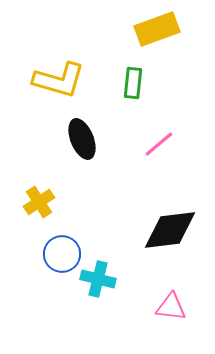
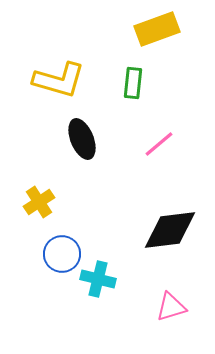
pink triangle: rotated 24 degrees counterclockwise
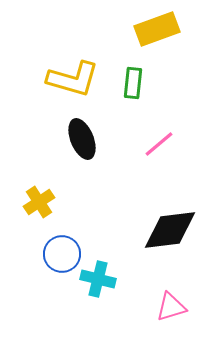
yellow L-shape: moved 14 px right, 1 px up
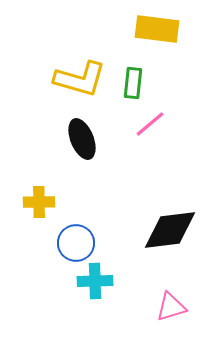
yellow rectangle: rotated 27 degrees clockwise
yellow L-shape: moved 7 px right
pink line: moved 9 px left, 20 px up
yellow cross: rotated 32 degrees clockwise
blue circle: moved 14 px right, 11 px up
cyan cross: moved 3 px left, 2 px down; rotated 16 degrees counterclockwise
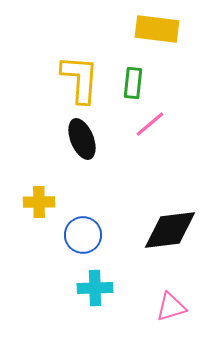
yellow L-shape: rotated 102 degrees counterclockwise
blue circle: moved 7 px right, 8 px up
cyan cross: moved 7 px down
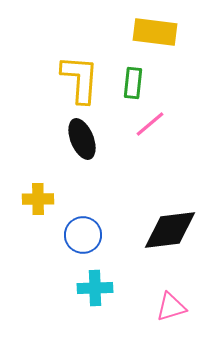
yellow rectangle: moved 2 px left, 3 px down
yellow cross: moved 1 px left, 3 px up
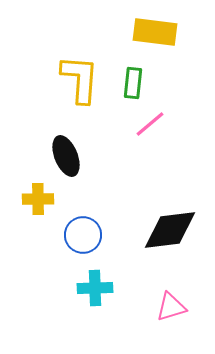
black ellipse: moved 16 px left, 17 px down
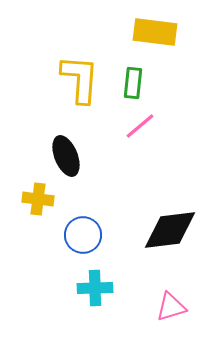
pink line: moved 10 px left, 2 px down
yellow cross: rotated 8 degrees clockwise
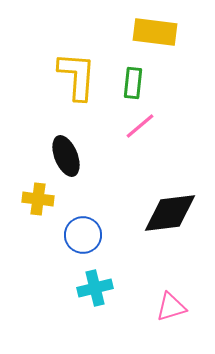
yellow L-shape: moved 3 px left, 3 px up
black diamond: moved 17 px up
cyan cross: rotated 12 degrees counterclockwise
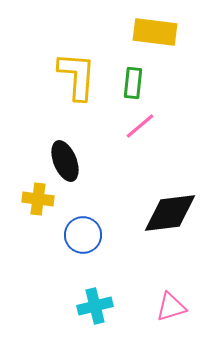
black ellipse: moved 1 px left, 5 px down
cyan cross: moved 18 px down
